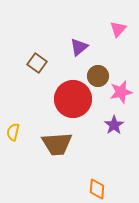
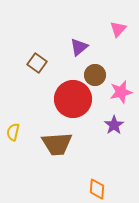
brown circle: moved 3 px left, 1 px up
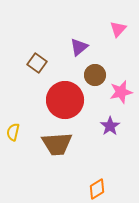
red circle: moved 8 px left, 1 px down
purple star: moved 4 px left, 1 px down
orange diamond: rotated 55 degrees clockwise
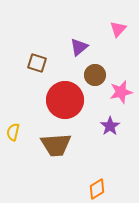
brown square: rotated 18 degrees counterclockwise
brown trapezoid: moved 1 px left, 1 px down
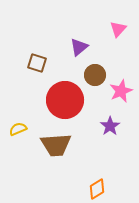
pink star: moved 1 px up; rotated 10 degrees counterclockwise
yellow semicircle: moved 5 px right, 3 px up; rotated 54 degrees clockwise
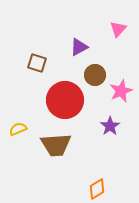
purple triangle: rotated 12 degrees clockwise
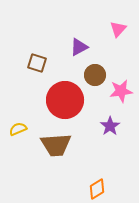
pink star: rotated 15 degrees clockwise
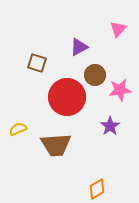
pink star: moved 1 px left, 1 px up
red circle: moved 2 px right, 3 px up
